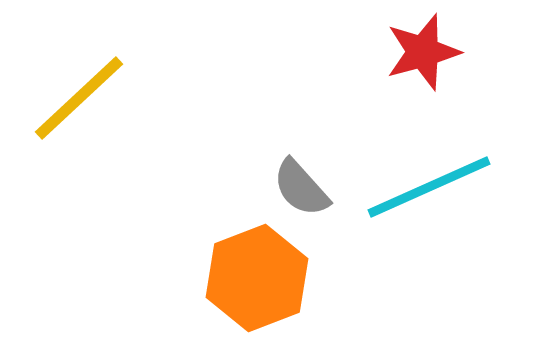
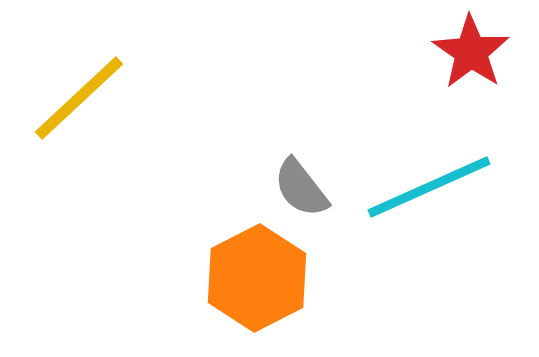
red star: moved 48 px right; rotated 22 degrees counterclockwise
gray semicircle: rotated 4 degrees clockwise
orange hexagon: rotated 6 degrees counterclockwise
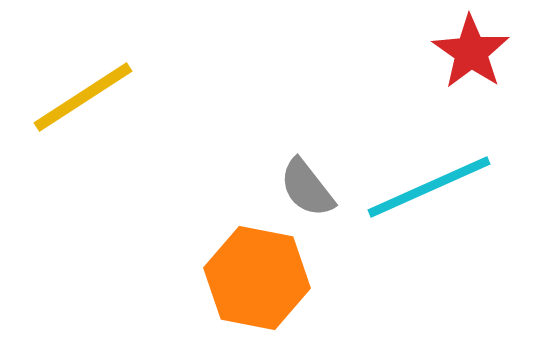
yellow line: moved 4 px right, 1 px up; rotated 10 degrees clockwise
gray semicircle: moved 6 px right
orange hexagon: rotated 22 degrees counterclockwise
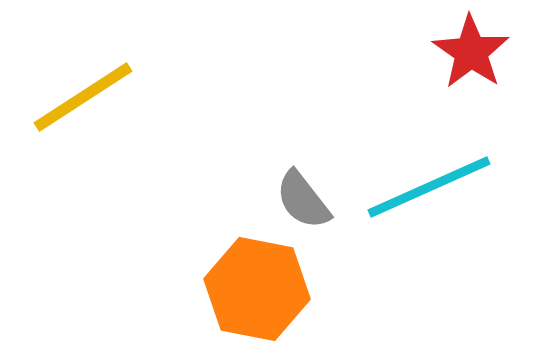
gray semicircle: moved 4 px left, 12 px down
orange hexagon: moved 11 px down
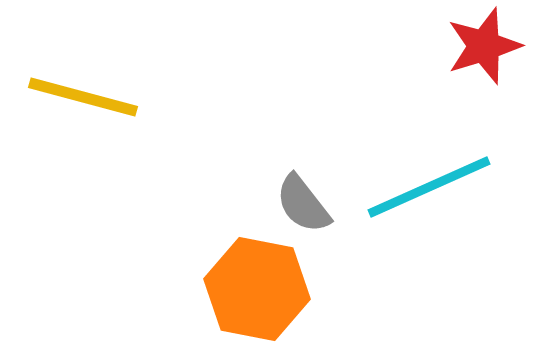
red star: moved 13 px right, 6 px up; rotated 20 degrees clockwise
yellow line: rotated 48 degrees clockwise
gray semicircle: moved 4 px down
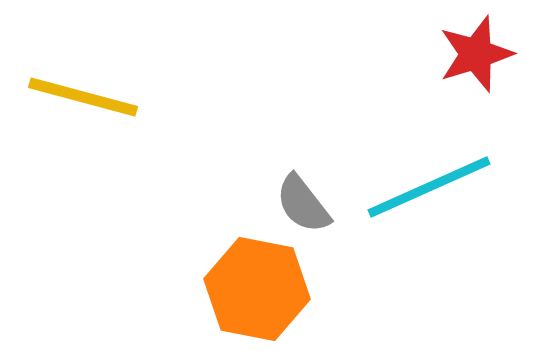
red star: moved 8 px left, 8 px down
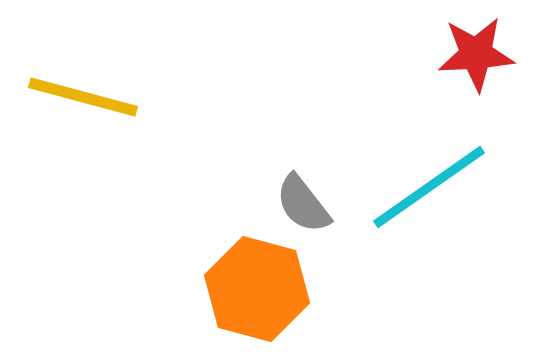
red star: rotated 14 degrees clockwise
cyan line: rotated 11 degrees counterclockwise
orange hexagon: rotated 4 degrees clockwise
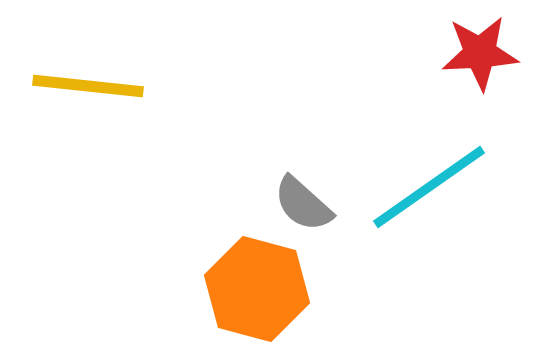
red star: moved 4 px right, 1 px up
yellow line: moved 5 px right, 11 px up; rotated 9 degrees counterclockwise
gray semicircle: rotated 10 degrees counterclockwise
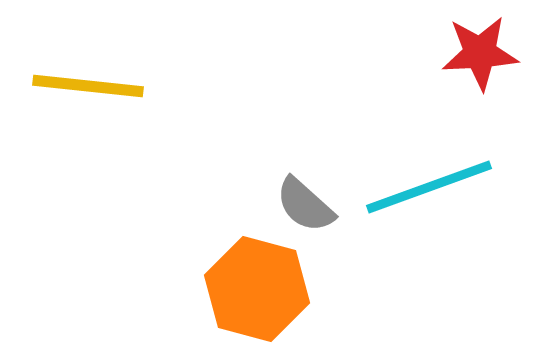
cyan line: rotated 15 degrees clockwise
gray semicircle: moved 2 px right, 1 px down
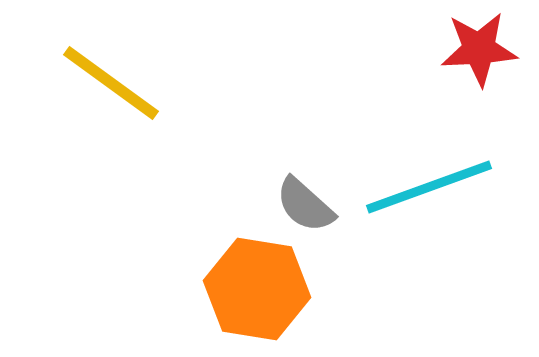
red star: moved 1 px left, 4 px up
yellow line: moved 23 px right, 3 px up; rotated 30 degrees clockwise
orange hexagon: rotated 6 degrees counterclockwise
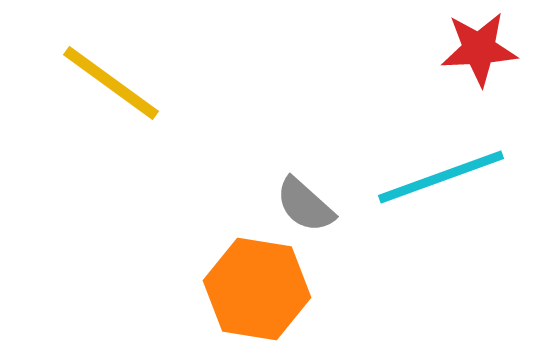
cyan line: moved 12 px right, 10 px up
